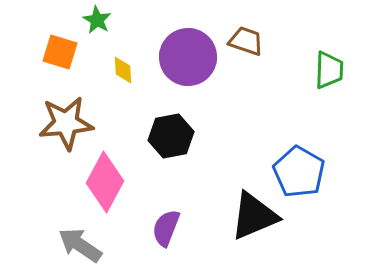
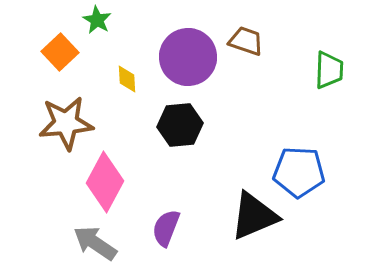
orange square: rotated 30 degrees clockwise
yellow diamond: moved 4 px right, 9 px down
black hexagon: moved 9 px right, 11 px up; rotated 6 degrees clockwise
blue pentagon: rotated 27 degrees counterclockwise
gray arrow: moved 15 px right, 2 px up
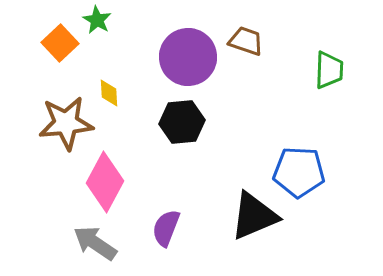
orange square: moved 9 px up
yellow diamond: moved 18 px left, 14 px down
black hexagon: moved 2 px right, 3 px up
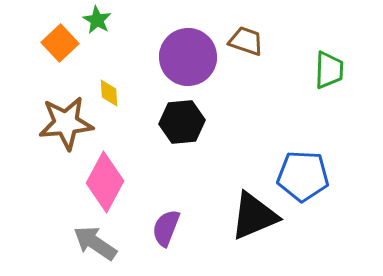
blue pentagon: moved 4 px right, 4 px down
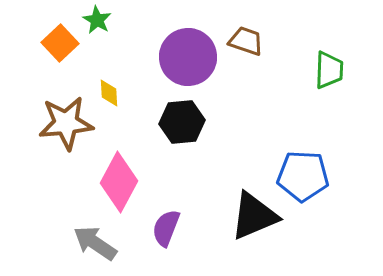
pink diamond: moved 14 px right
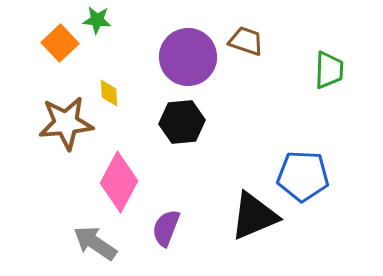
green star: rotated 24 degrees counterclockwise
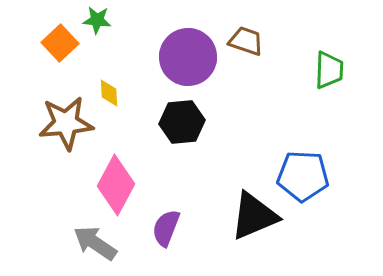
pink diamond: moved 3 px left, 3 px down
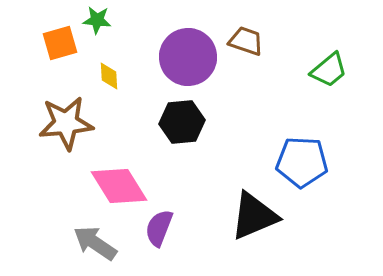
orange square: rotated 27 degrees clockwise
green trapezoid: rotated 48 degrees clockwise
yellow diamond: moved 17 px up
blue pentagon: moved 1 px left, 14 px up
pink diamond: moved 3 px right, 1 px down; rotated 60 degrees counterclockwise
purple semicircle: moved 7 px left
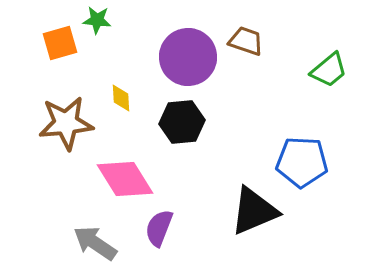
yellow diamond: moved 12 px right, 22 px down
pink diamond: moved 6 px right, 7 px up
black triangle: moved 5 px up
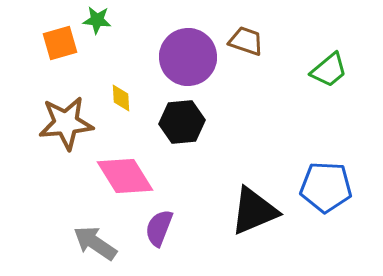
blue pentagon: moved 24 px right, 25 px down
pink diamond: moved 3 px up
